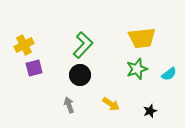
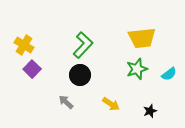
yellow cross: rotated 30 degrees counterclockwise
purple square: moved 2 px left, 1 px down; rotated 30 degrees counterclockwise
gray arrow: moved 3 px left, 3 px up; rotated 28 degrees counterclockwise
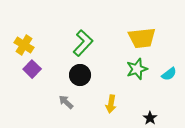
green L-shape: moved 2 px up
yellow arrow: rotated 66 degrees clockwise
black star: moved 7 px down; rotated 16 degrees counterclockwise
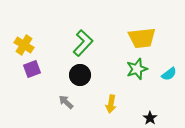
purple square: rotated 24 degrees clockwise
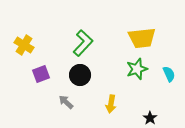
purple square: moved 9 px right, 5 px down
cyan semicircle: rotated 77 degrees counterclockwise
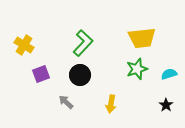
cyan semicircle: rotated 84 degrees counterclockwise
black star: moved 16 px right, 13 px up
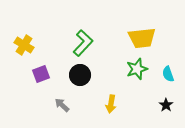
cyan semicircle: moved 1 px left; rotated 91 degrees counterclockwise
gray arrow: moved 4 px left, 3 px down
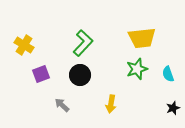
black star: moved 7 px right, 3 px down; rotated 16 degrees clockwise
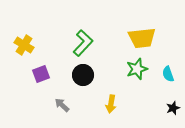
black circle: moved 3 px right
